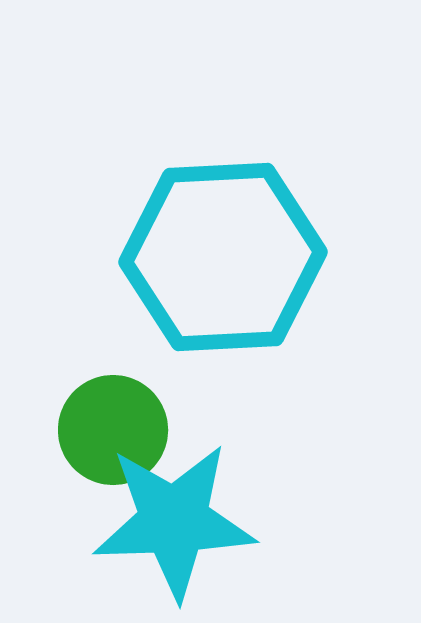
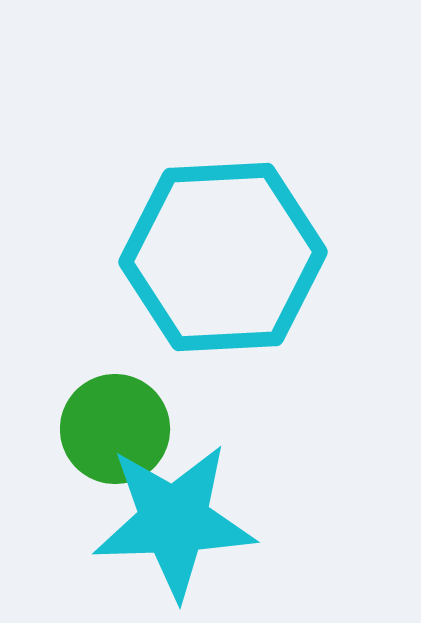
green circle: moved 2 px right, 1 px up
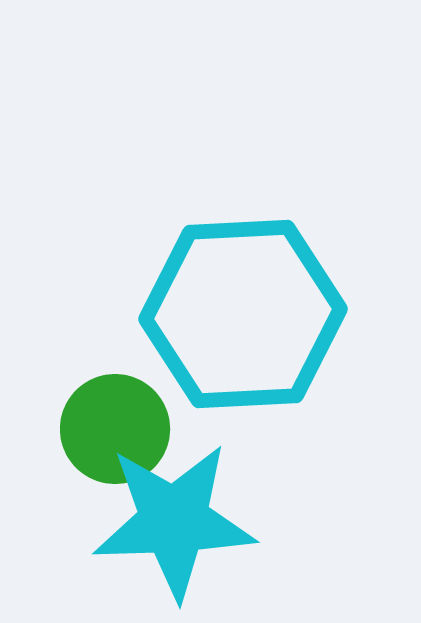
cyan hexagon: moved 20 px right, 57 px down
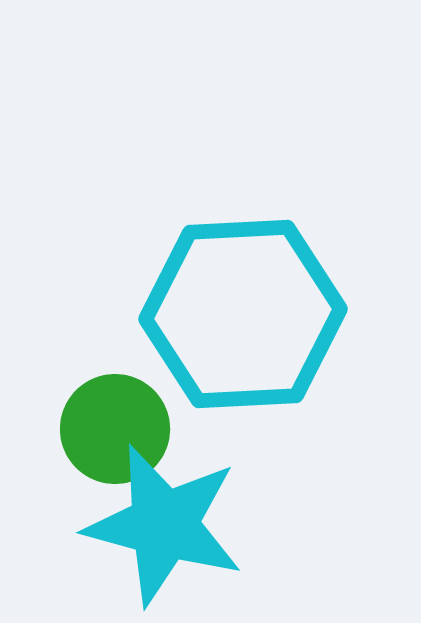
cyan star: moved 10 px left, 4 px down; rotated 17 degrees clockwise
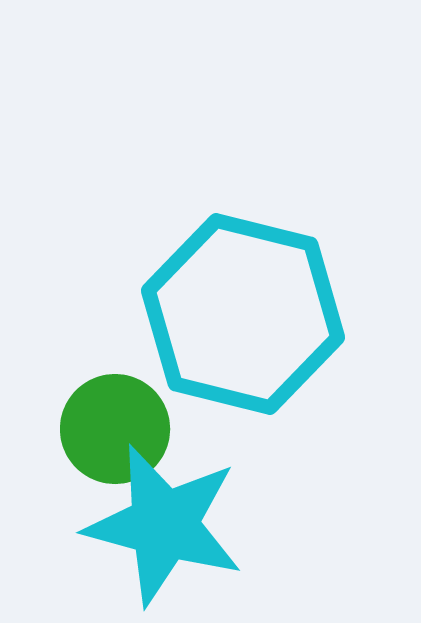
cyan hexagon: rotated 17 degrees clockwise
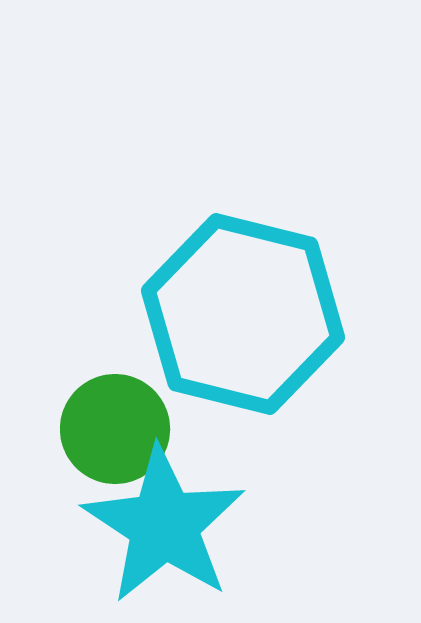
cyan star: rotated 18 degrees clockwise
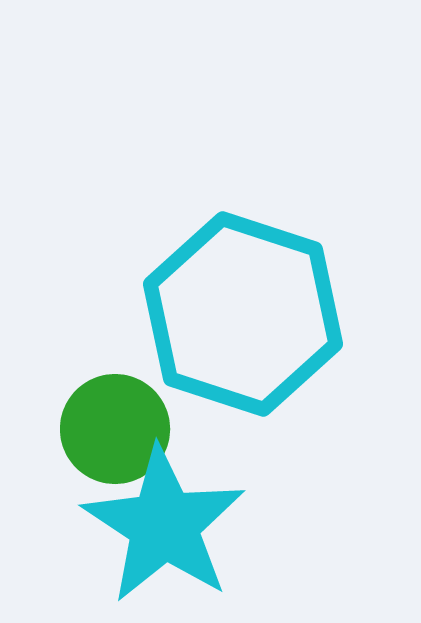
cyan hexagon: rotated 4 degrees clockwise
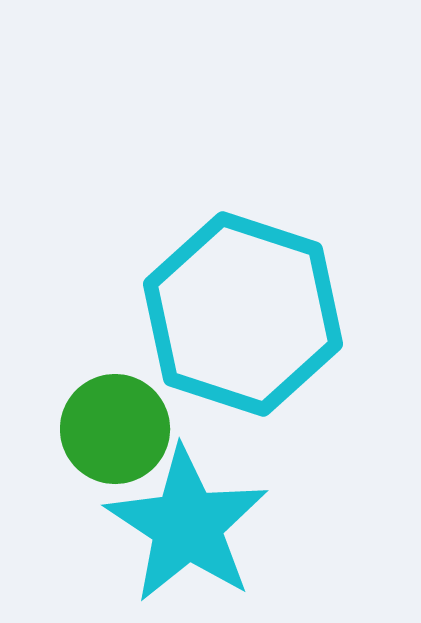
cyan star: moved 23 px right
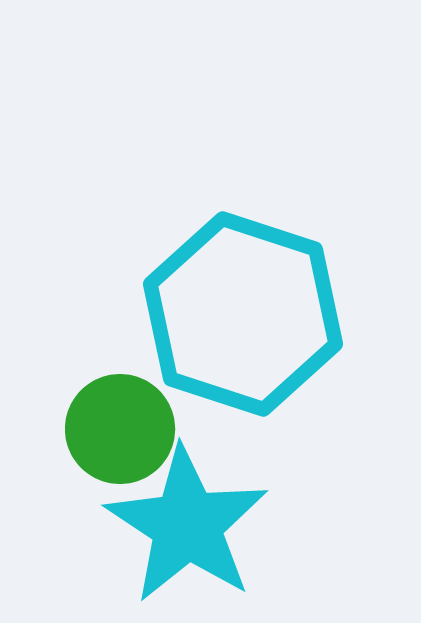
green circle: moved 5 px right
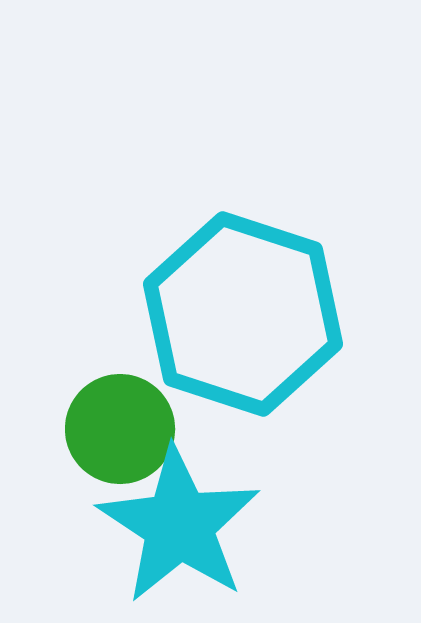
cyan star: moved 8 px left
